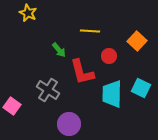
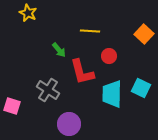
orange square: moved 7 px right, 7 px up
pink square: rotated 18 degrees counterclockwise
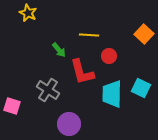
yellow line: moved 1 px left, 4 px down
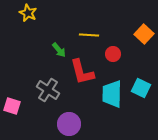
red circle: moved 4 px right, 2 px up
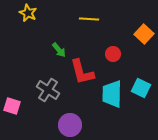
yellow line: moved 16 px up
purple circle: moved 1 px right, 1 px down
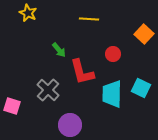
gray cross: rotated 10 degrees clockwise
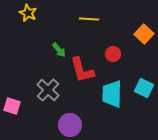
red L-shape: moved 2 px up
cyan square: moved 3 px right
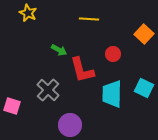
green arrow: rotated 21 degrees counterclockwise
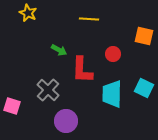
orange square: moved 2 px down; rotated 30 degrees counterclockwise
red L-shape: rotated 16 degrees clockwise
purple circle: moved 4 px left, 4 px up
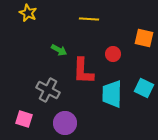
orange square: moved 2 px down
red L-shape: moved 1 px right, 1 px down
gray cross: rotated 15 degrees counterclockwise
pink square: moved 12 px right, 13 px down
purple circle: moved 1 px left, 2 px down
